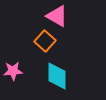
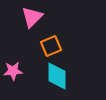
pink triangle: moved 25 px left, 1 px down; rotated 45 degrees clockwise
orange square: moved 6 px right, 5 px down; rotated 25 degrees clockwise
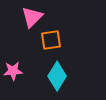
orange square: moved 6 px up; rotated 15 degrees clockwise
cyan diamond: rotated 32 degrees clockwise
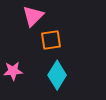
pink triangle: moved 1 px right, 1 px up
cyan diamond: moved 1 px up
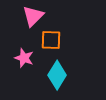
orange square: rotated 10 degrees clockwise
pink star: moved 11 px right, 13 px up; rotated 24 degrees clockwise
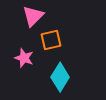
orange square: rotated 15 degrees counterclockwise
cyan diamond: moved 3 px right, 2 px down
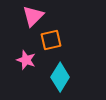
pink star: moved 2 px right, 2 px down
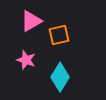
pink triangle: moved 2 px left, 5 px down; rotated 15 degrees clockwise
orange square: moved 8 px right, 5 px up
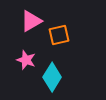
cyan diamond: moved 8 px left
